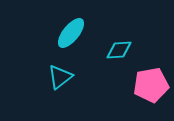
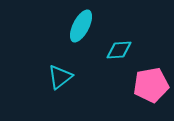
cyan ellipse: moved 10 px right, 7 px up; rotated 12 degrees counterclockwise
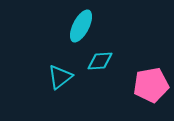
cyan diamond: moved 19 px left, 11 px down
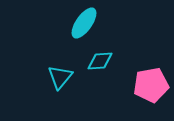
cyan ellipse: moved 3 px right, 3 px up; rotated 8 degrees clockwise
cyan triangle: rotated 12 degrees counterclockwise
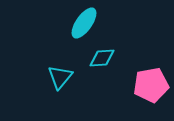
cyan diamond: moved 2 px right, 3 px up
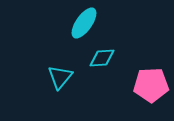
pink pentagon: rotated 8 degrees clockwise
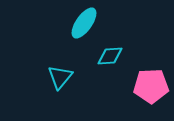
cyan diamond: moved 8 px right, 2 px up
pink pentagon: moved 1 px down
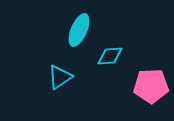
cyan ellipse: moved 5 px left, 7 px down; rotated 12 degrees counterclockwise
cyan triangle: rotated 16 degrees clockwise
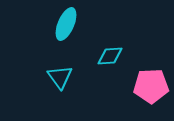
cyan ellipse: moved 13 px left, 6 px up
cyan triangle: rotated 32 degrees counterclockwise
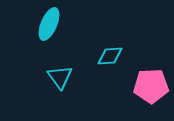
cyan ellipse: moved 17 px left
